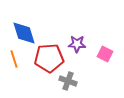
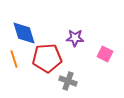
purple star: moved 2 px left, 6 px up
red pentagon: moved 2 px left
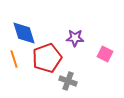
red pentagon: rotated 16 degrees counterclockwise
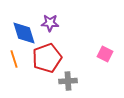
purple star: moved 25 px left, 15 px up
gray cross: rotated 24 degrees counterclockwise
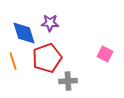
orange line: moved 1 px left, 2 px down
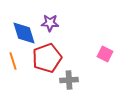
gray cross: moved 1 px right, 1 px up
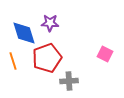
gray cross: moved 1 px down
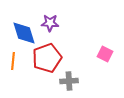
orange line: rotated 24 degrees clockwise
